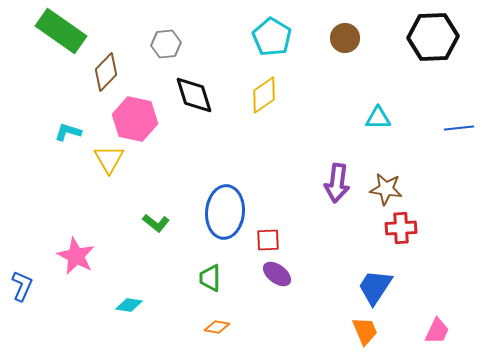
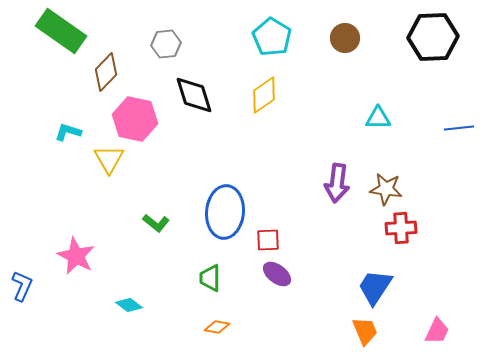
cyan diamond: rotated 28 degrees clockwise
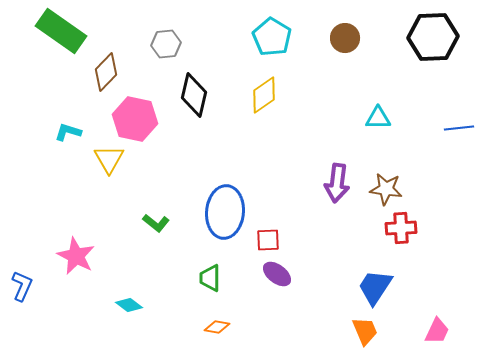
black diamond: rotated 30 degrees clockwise
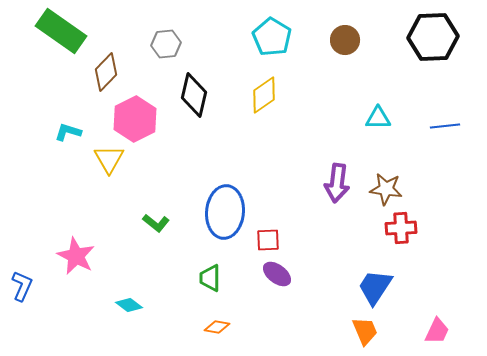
brown circle: moved 2 px down
pink hexagon: rotated 21 degrees clockwise
blue line: moved 14 px left, 2 px up
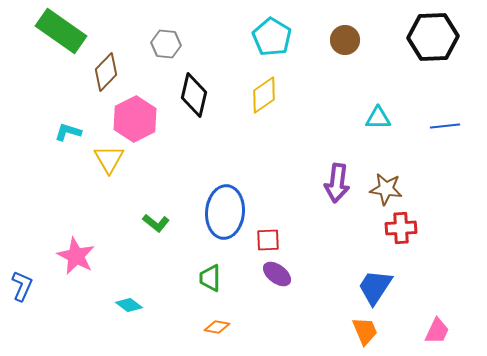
gray hexagon: rotated 12 degrees clockwise
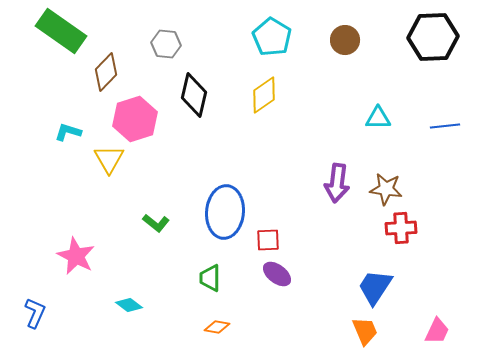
pink hexagon: rotated 9 degrees clockwise
blue L-shape: moved 13 px right, 27 px down
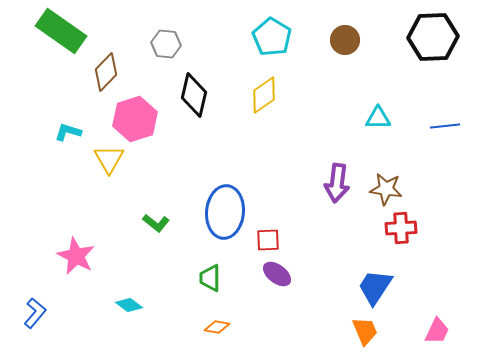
blue L-shape: rotated 16 degrees clockwise
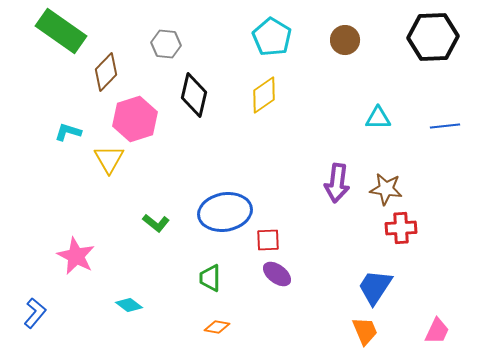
blue ellipse: rotated 75 degrees clockwise
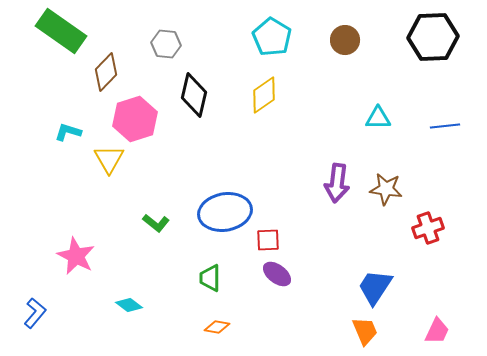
red cross: moved 27 px right; rotated 16 degrees counterclockwise
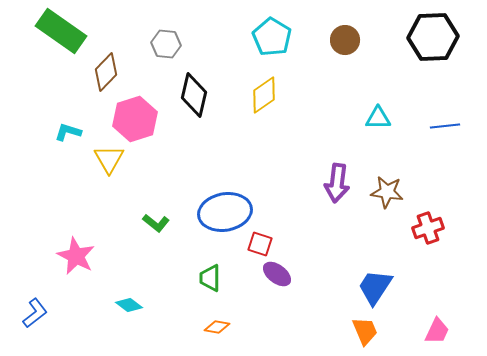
brown star: moved 1 px right, 3 px down
red square: moved 8 px left, 4 px down; rotated 20 degrees clockwise
blue L-shape: rotated 12 degrees clockwise
